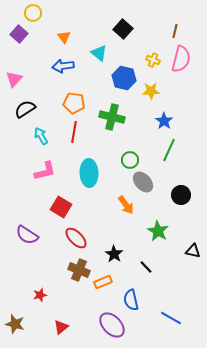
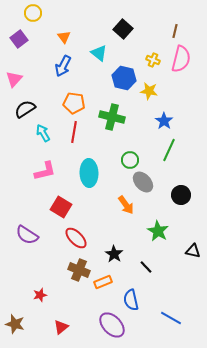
purple square: moved 5 px down; rotated 12 degrees clockwise
blue arrow: rotated 55 degrees counterclockwise
yellow star: moved 2 px left; rotated 12 degrees clockwise
cyan arrow: moved 2 px right, 3 px up
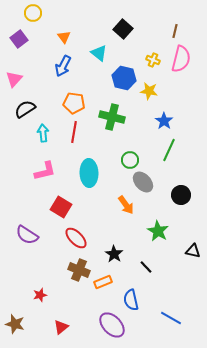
cyan arrow: rotated 24 degrees clockwise
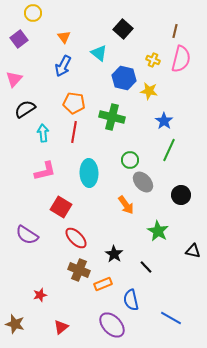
orange rectangle: moved 2 px down
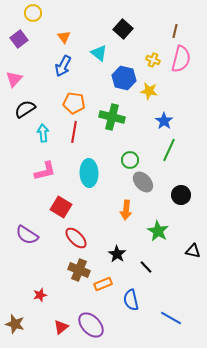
orange arrow: moved 5 px down; rotated 42 degrees clockwise
black star: moved 3 px right
purple ellipse: moved 21 px left
